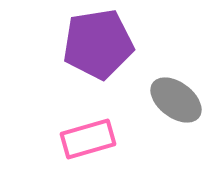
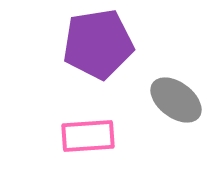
pink rectangle: moved 3 px up; rotated 12 degrees clockwise
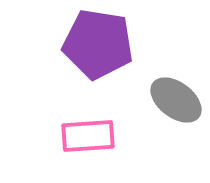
purple pentagon: rotated 18 degrees clockwise
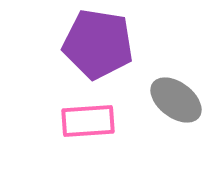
pink rectangle: moved 15 px up
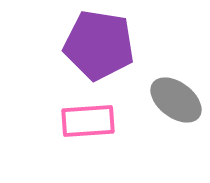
purple pentagon: moved 1 px right, 1 px down
